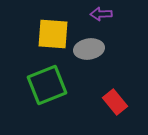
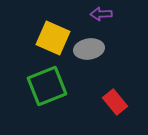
yellow square: moved 4 px down; rotated 20 degrees clockwise
green square: moved 1 px down
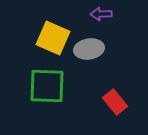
green square: rotated 24 degrees clockwise
